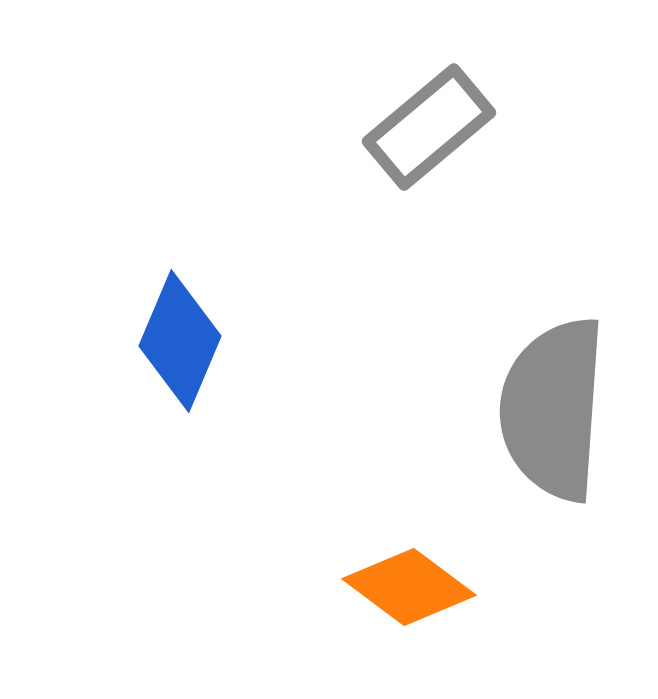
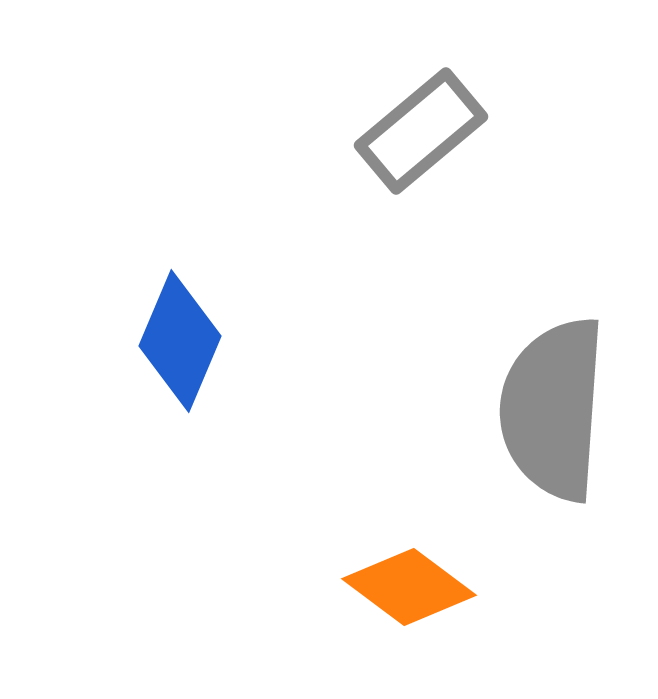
gray rectangle: moved 8 px left, 4 px down
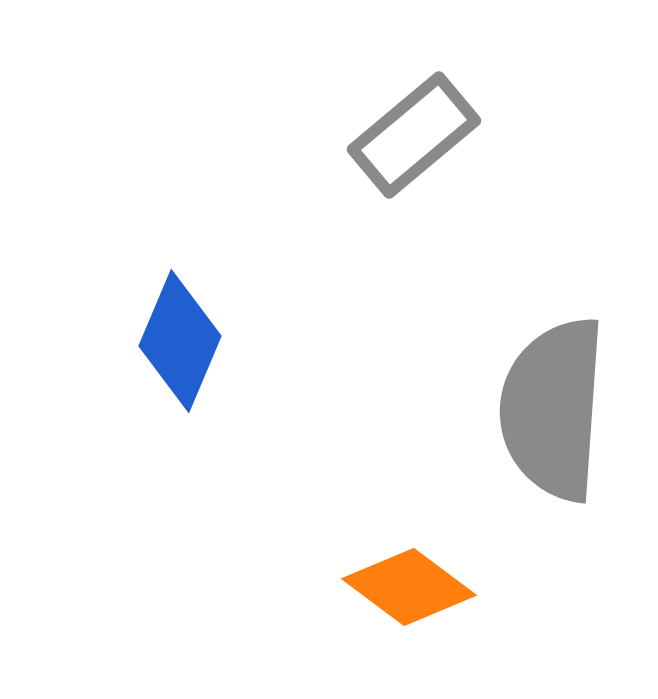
gray rectangle: moved 7 px left, 4 px down
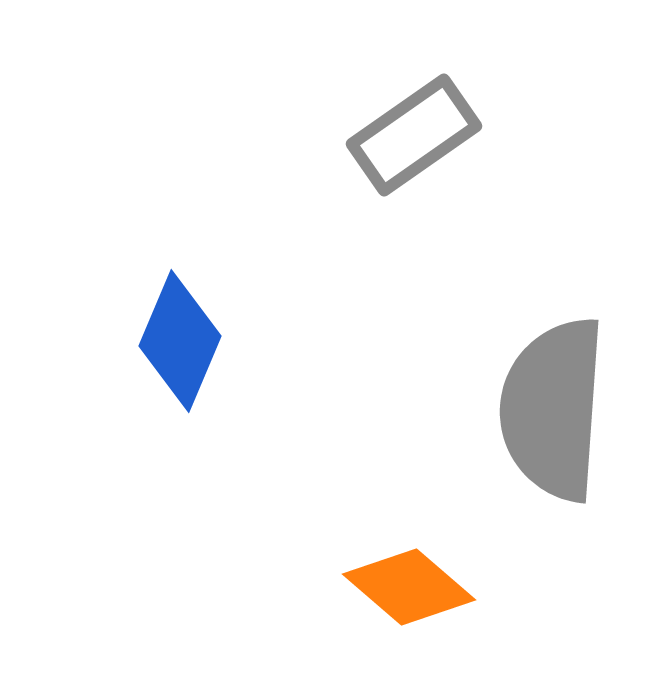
gray rectangle: rotated 5 degrees clockwise
orange diamond: rotated 4 degrees clockwise
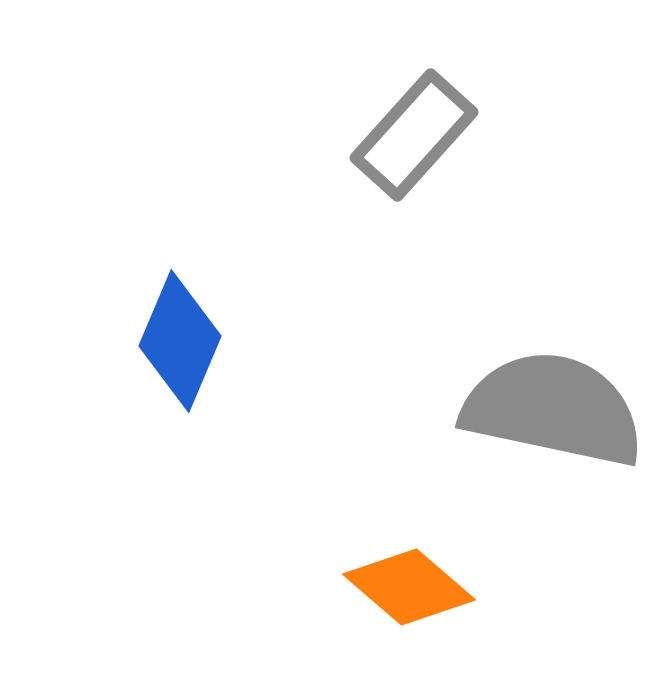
gray rectangle: rotated 13 degrees counterclockwise
gray semicircle: rotated 98 degrees clockwise
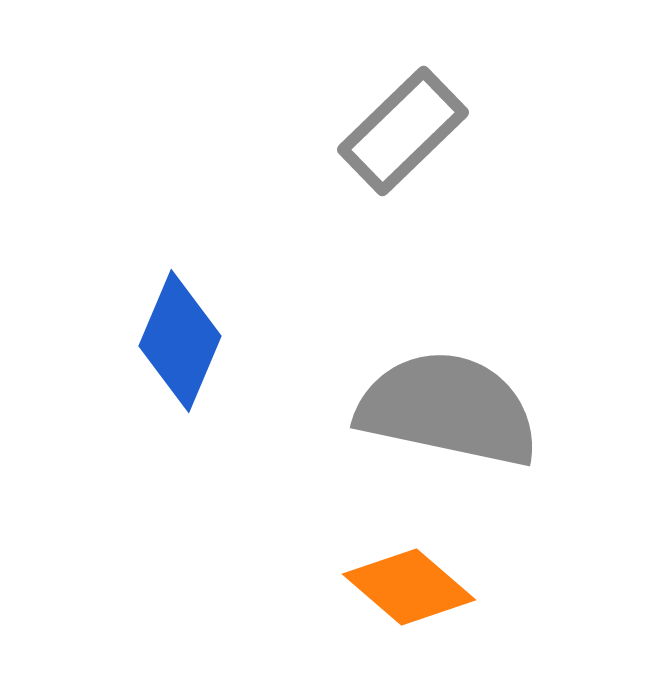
gray rectangle: moved 11 px left, 4 px up; rotated 4 degrees clockwise
gray semicircle: moved 105 px left
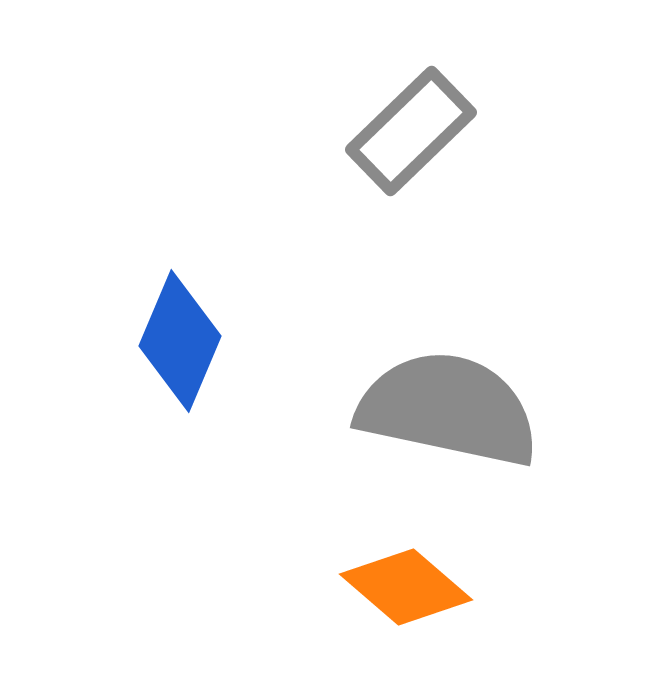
gray rectangle: moved 8 px right
orange diamond: moved 3 px left
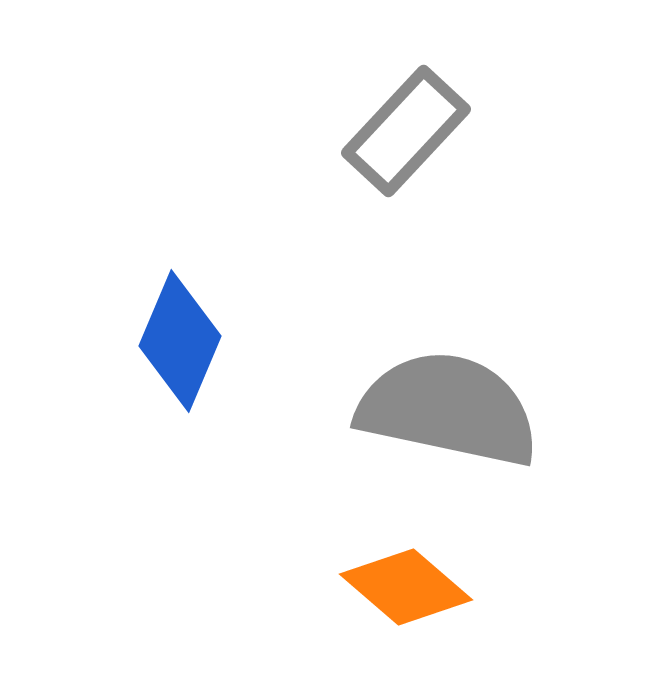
gray rectangle: moved 5 px left; rotated 3 degrees counterclockwise
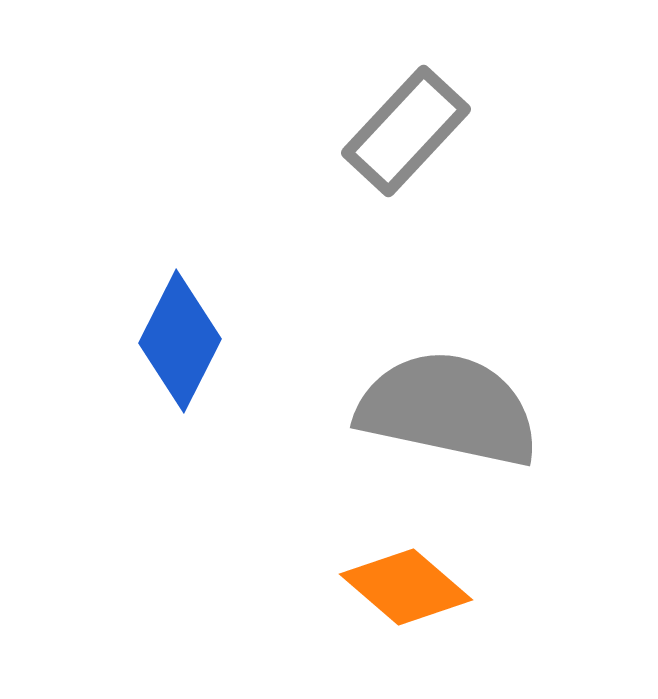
blue diamond: rotated 4 degrees clockwise
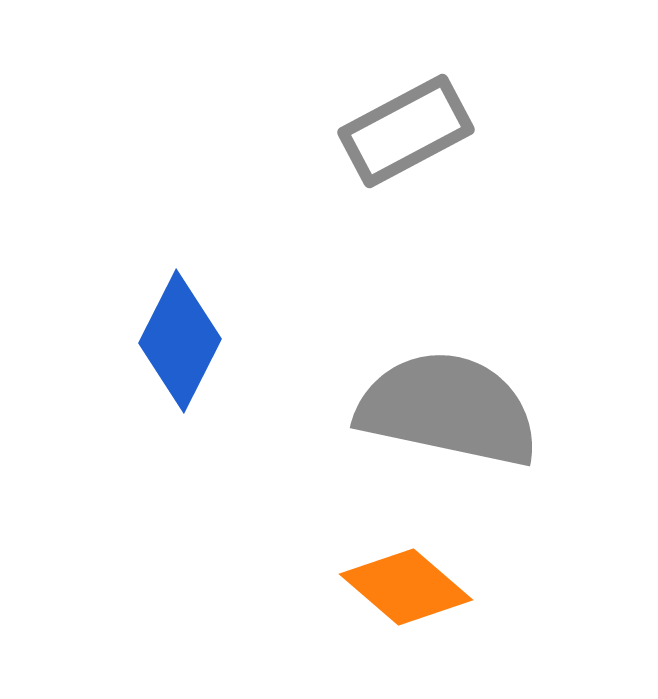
gray rectangle: rotated 19 degrees clockwise
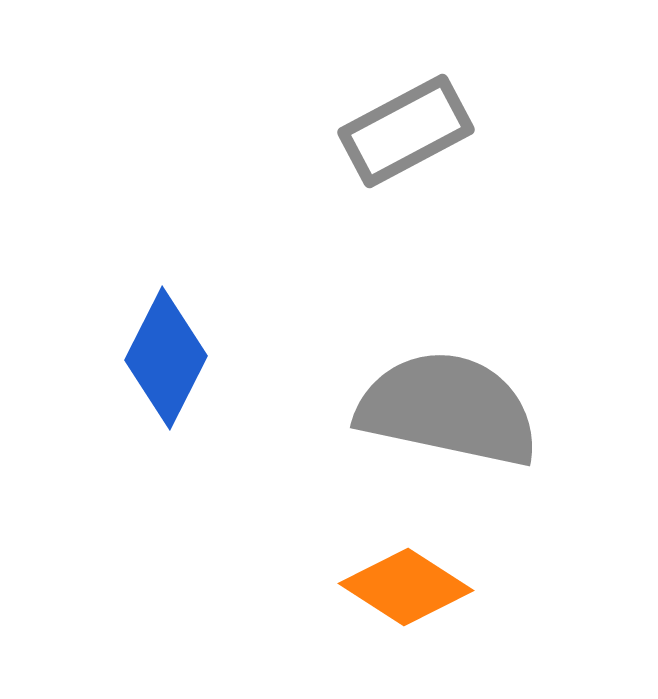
blue diamond: moved 14 px left, 17 px down
orange diamond: rotated 8 degrees counterclockwise
